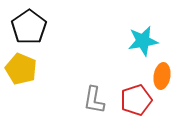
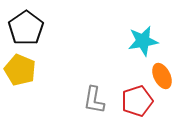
black pentagon: moved 3 px left, 1 px down
yellow pentagon: moved 1 px left, 1 px down
orange ellipse: rotated 35 degrees counterclockwise
red pentagon: moved 1 px right, 1 px down
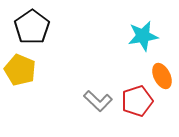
black pentagon: moved 6 px right, 1 px up
cyan star: moved 5 px up
gray L-shape: moved 4 px right, 1 px down; rotated 56 degrees counterclockwise
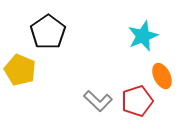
black pentagon: moved 16 px right, 5 px down
cyan star: rotated 12 degrees counterclockwise
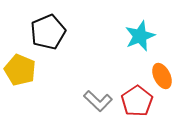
black pentagon: rotated 12 degrees clockwise
cyan star: moved 3 px left
red pentagon: rotated 16 degrees counterclockwise
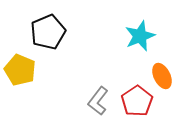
gray L-shape: rotated 84 degrees clockwise
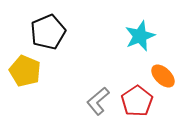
yellow pentagon: moved 5 px right, 1 px down
orange ellipse: moved 1 px right; rotated 20 degrees counterclockwise
gray L-shape: rotated 12 degrees clockwise
